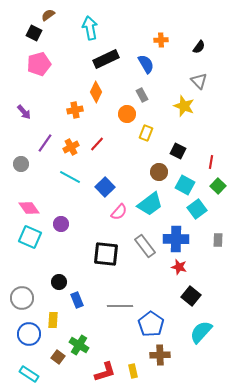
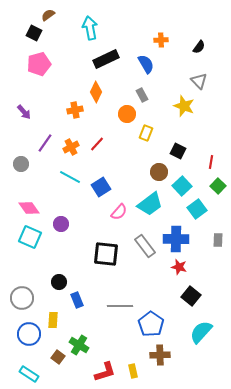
cyan square at (185, 185): moved 3 px left, 1 px down; rotated 18 degrees clockwise
blue square at (105, 187): moved 4 px left; rotated 12 degrees clockwise
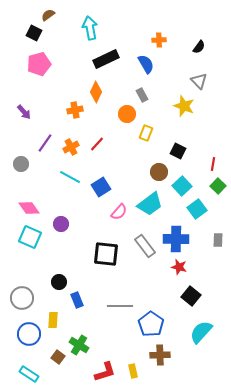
orange cross at (161, 40): moved 2 px left
red line at (211, 162): moved 2 px right, 2 px down
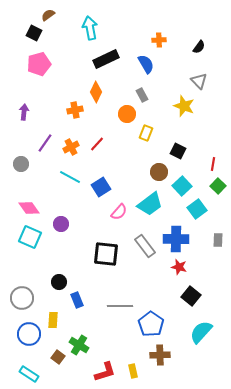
purple arrow at (24, 112): rotated 133 degrees counterclockwise
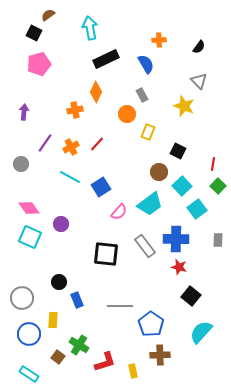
yellow rectangle at (146, 133): moved 2 px right, 1 px up
red L-shape at (105, 372): moved 10 px up
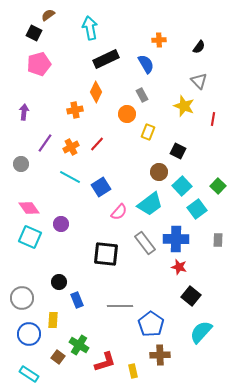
red line at (213, 164): moved 45 px up
gray rectangle at (145, 246): moved 3 px up
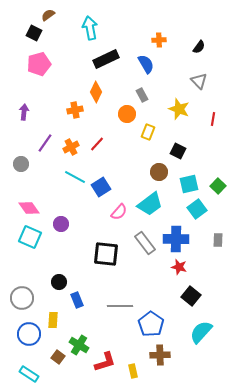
yellow star at (184, 106): moved 5 px left, 3 px down
cyan line at (70, 177): moved 5 px right
cyan square at (182, 186): moved 7 px right, 2 px up; rotated 30 degrees clockwise
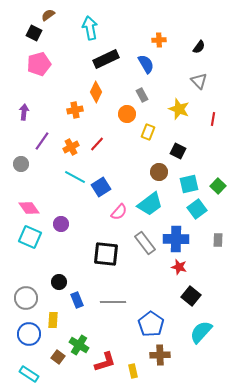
purple line at (45, 143): moved 3 px left, 2 px up
gray circle at (22, 298): moved 4 px right
gray line at (120, 306): moved 7 px left, 4 px up
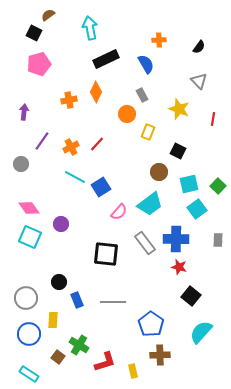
orange cross at (75, 110): moved 6 px left, 10 px up
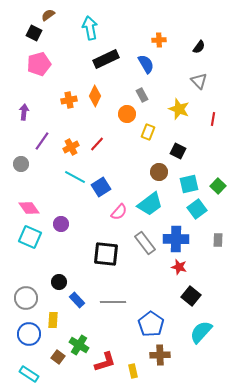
orange diamond at (96, 92): moved 1 px left, 4 px down
blue rectangle at (77, 300): rotated 21 degrees counterclockwise
